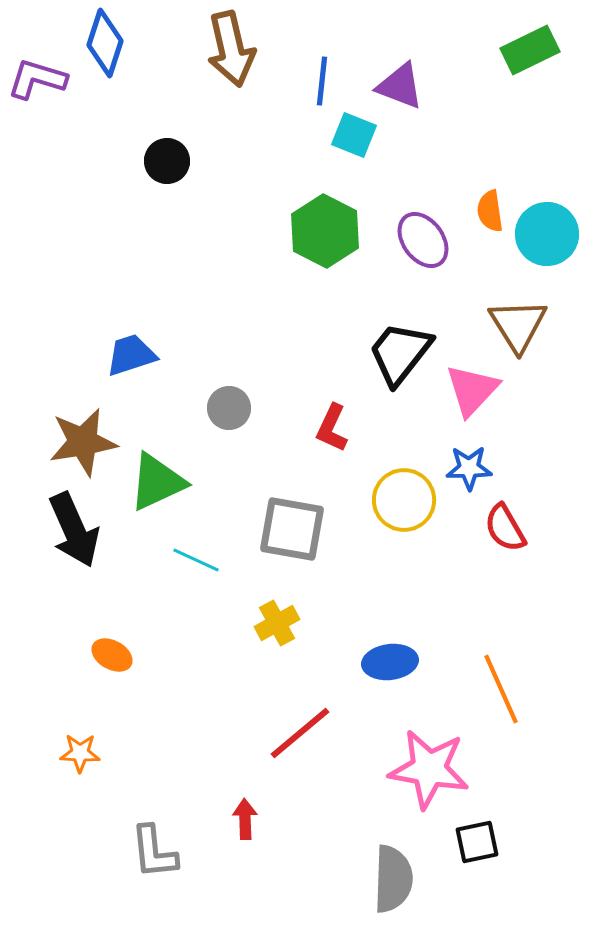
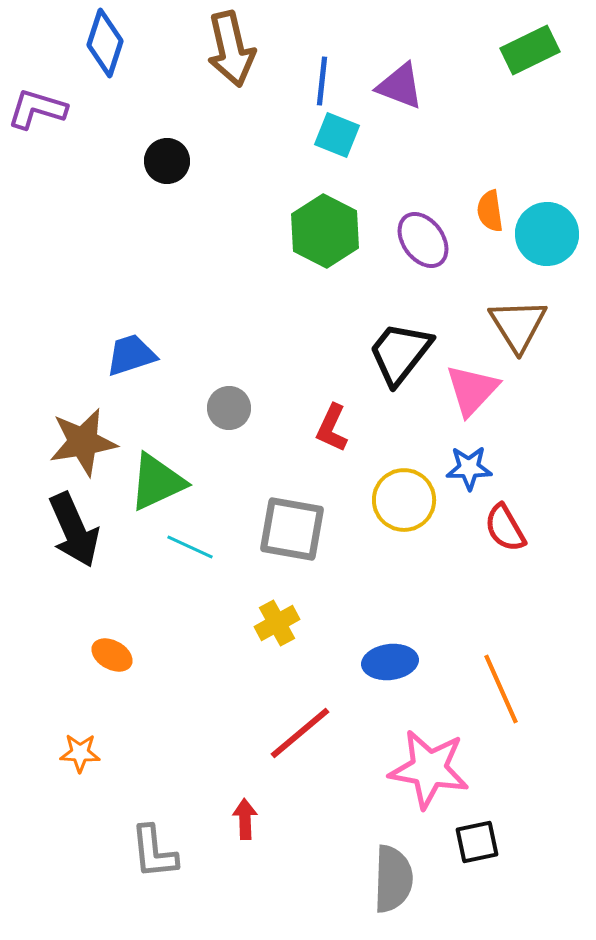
purple L-shape: moved 30 px down
cyan square: moved 17 px left
cyan line: moved 6 px left, 13 px up
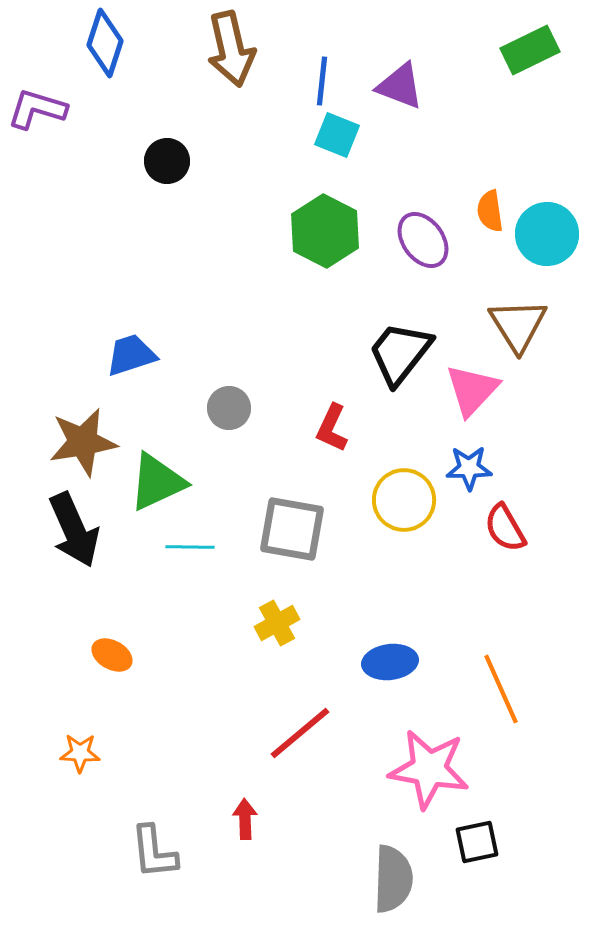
cyan line: rotated 24 degrees counterclockwise
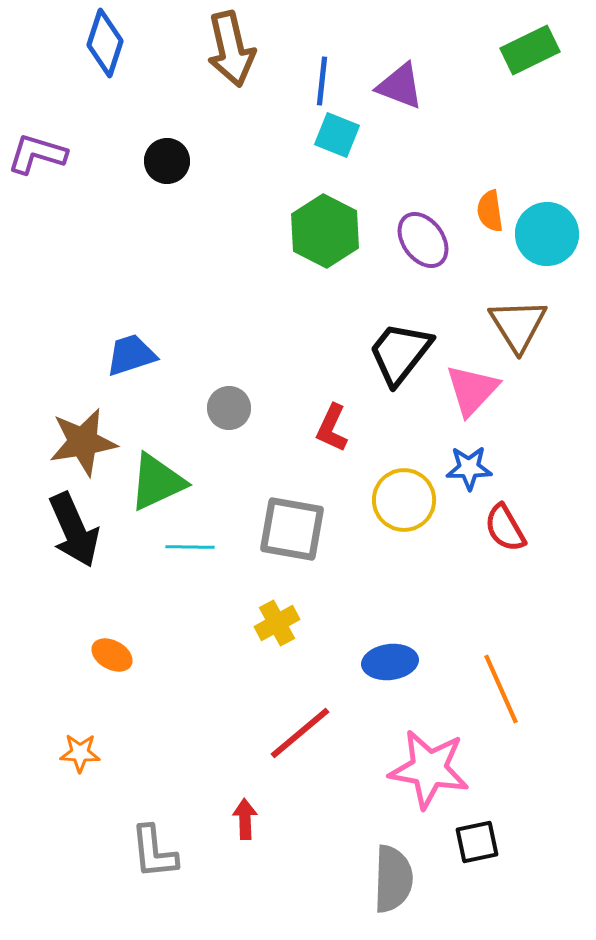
purple L-shape: moved 45 px down
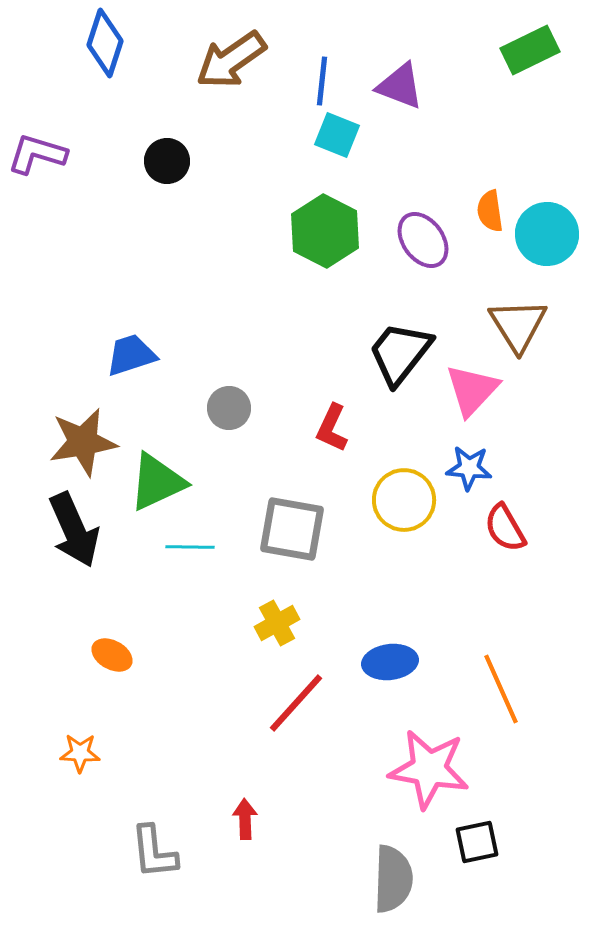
brown arrow: moved 11 px down; rotated 68 degrees clockwise
blue star: rotated 6 degrees clockwise
red line: moved 4 px left, 30 px up; rotated 8 degrees counterclockwise
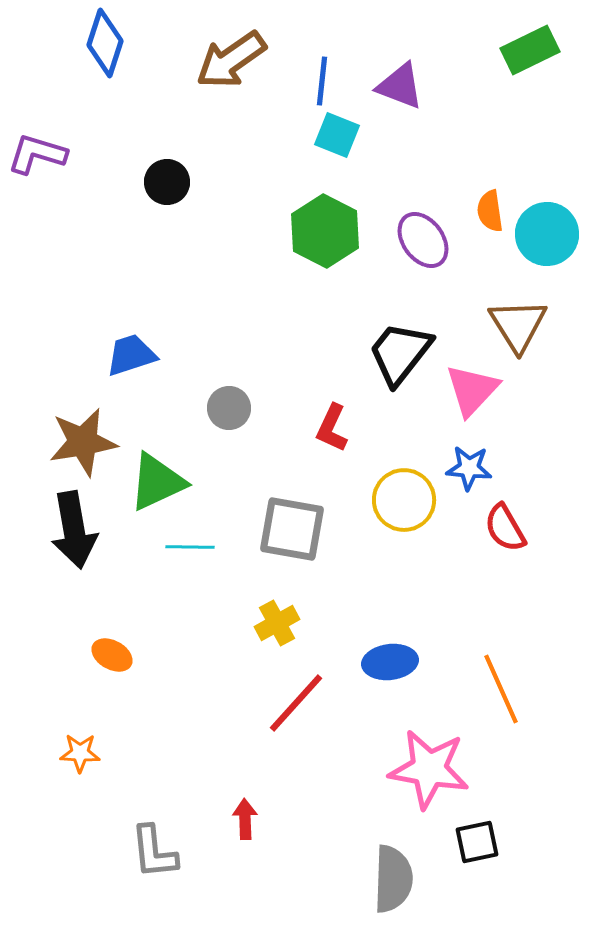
black circle: moved 21 px down
black arrow: rotated 14 degrees clockwise
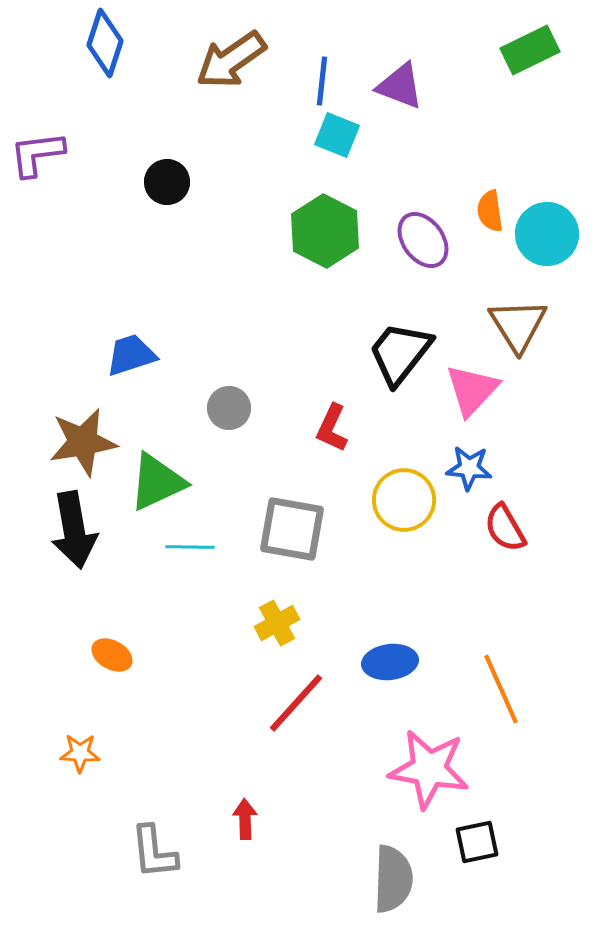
purple L-shape: rotated 24 degrees counterclockwise
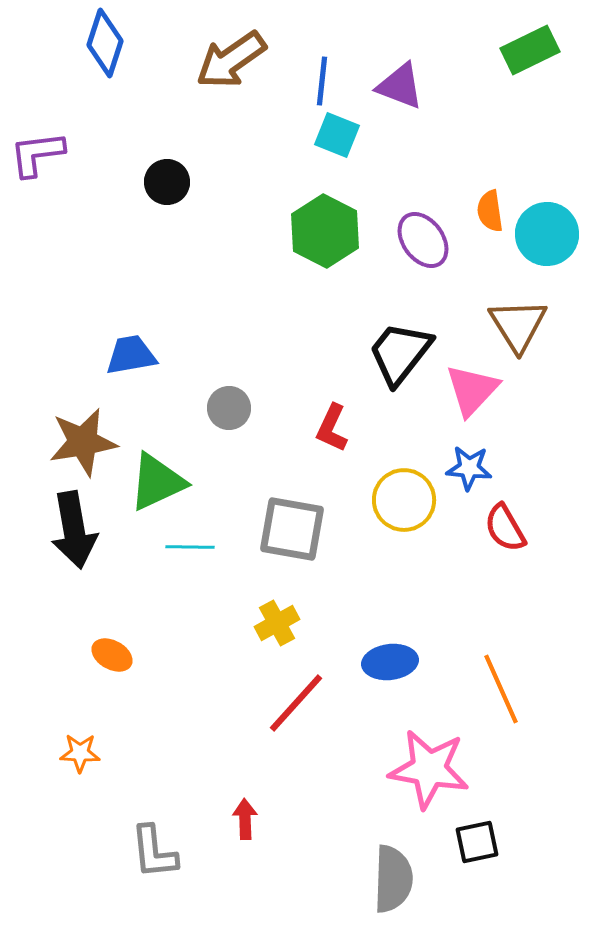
blue trapezoid: rotated 8 degrees clockwise
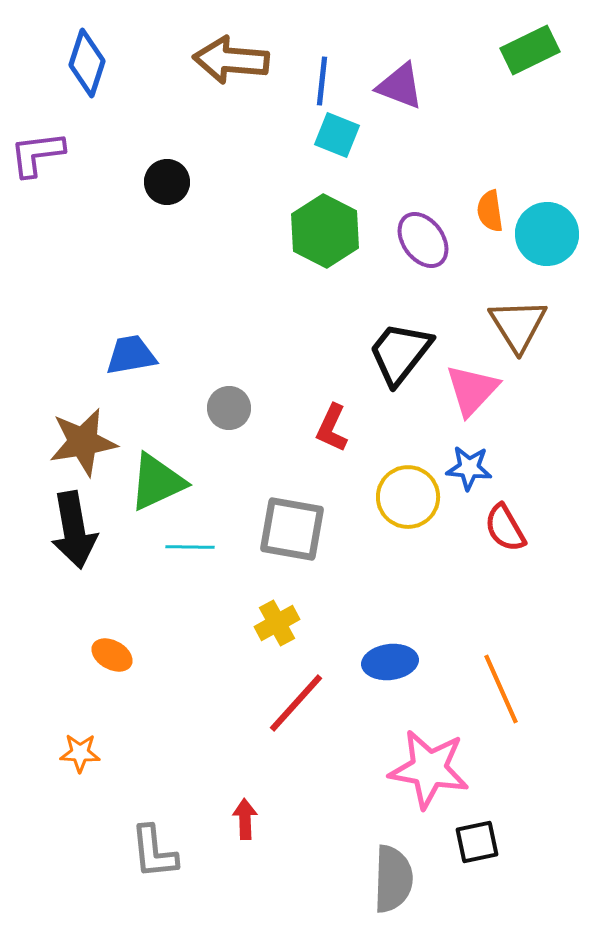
blue diamond: moved 18 px left, 20 px down
brown arrow: rotated 40 degrees clockwise
yellow circle: moved 4 px right, 3 px up
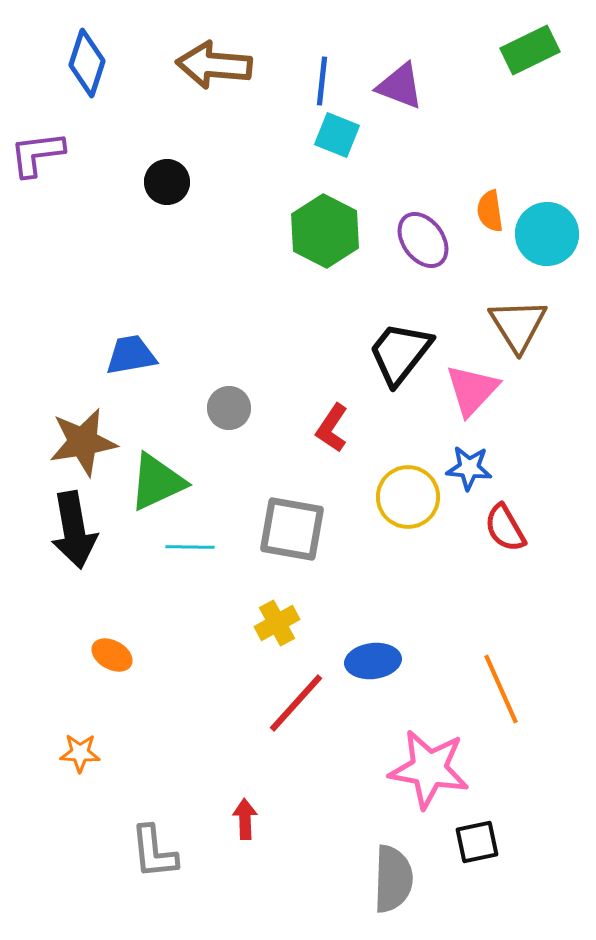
brown arrow: moved 17 px left, 5 px down
red L-shape: rotated 9 degrees clockwise
blue ellipse: moved 17 px left, 1 px up
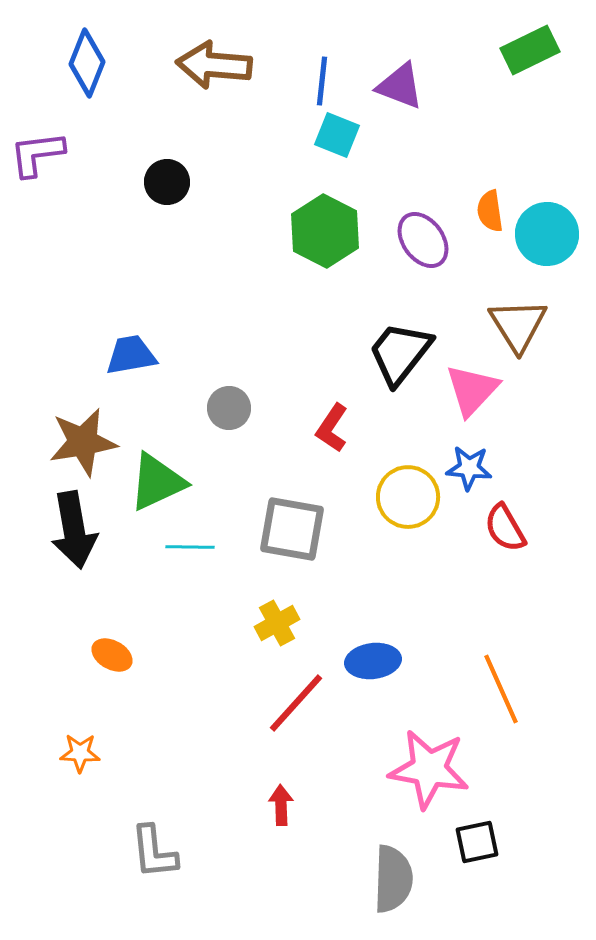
blue diamond: rotated 4 degrees clockwise
red arrow: moved 36 px right, 14 px up
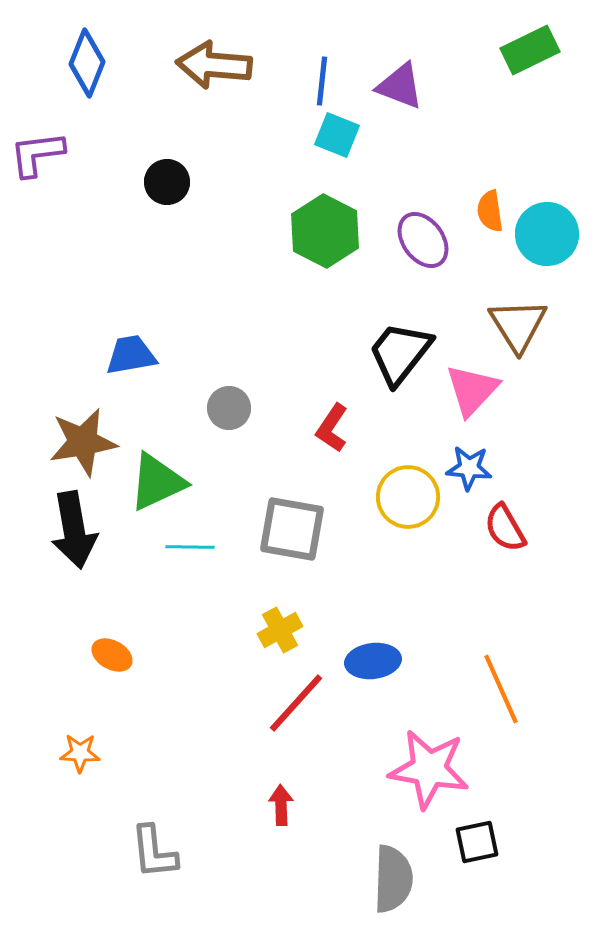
yellow cross: moved 3 px right, 7 px down
